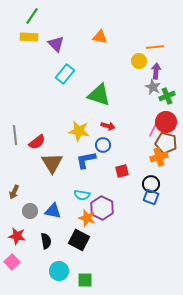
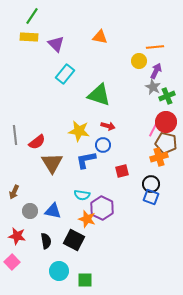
purple arrow: rotated 21 degrees clockwise
orange star: moved 1 px down
black square: moved 5 px left
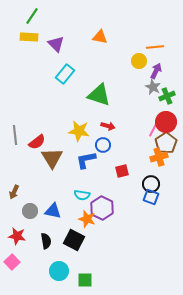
brown pentagon: rotated 25 degrees clockwise
brown triangle: moved 5 px up
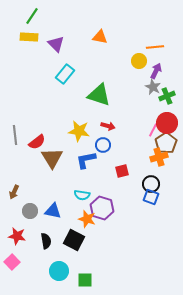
red circle: moved 1 px right, 1 px down
purple hexagon: rotated 10 degrees counterclockwise
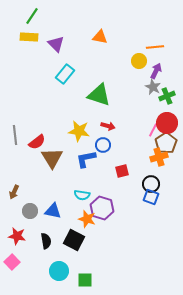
blue L-shape: moved 1 px up
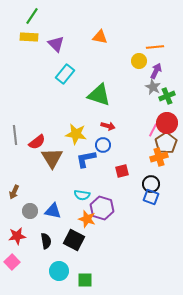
yellow star: moved 3 px left, 3 px down
red star: rotated 18 degrees counterclockwise
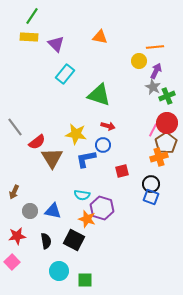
gray line: moved 8 px up; rotated 30 degrees counterclockwise
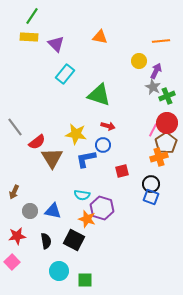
orange line: moved 6 px right, 6 px up
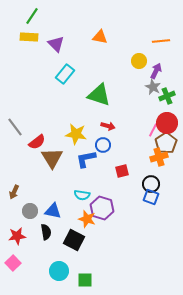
black semicircle: moved 9 px up
pink square: moved 1 px right, 1 px down
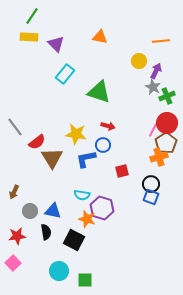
green triangle: moved 3 px up
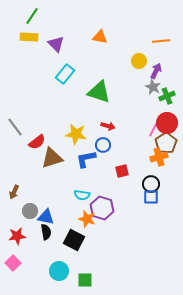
brown triangle: rotated 45 degrees clockwise
blue square: rotated 21 degrees counterclockwise
blue triangle: moved 7 px left, 6 px down
